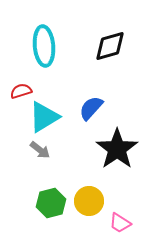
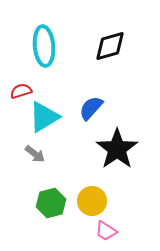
gray arrow: moved 5 px left, 4 px down
yellow circle: moved 3 px right
pink trapezoid: moved 14 px left, 8 px down
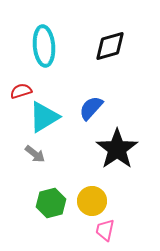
pink trapezoid: moved 1 px left, 1 px up; rotated 70 degrees clockwise
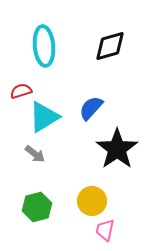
green hexagon: moved 14 px left, 4 px down
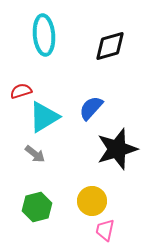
cyan ellipse: moved 11 px up
black star: rotated 18 degrees clockwise
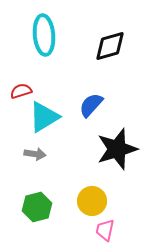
blue semicircle: moved 3 px up
gray arrow: rotated 30 degrees counterclockwise
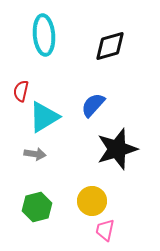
red semicircle: rotated 60 degrees counterclockwise
blue semicircle: moved 2 px right
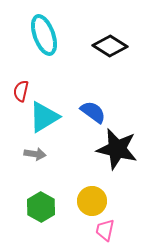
cyan ellipse: rotated 15 degrees counterclockwise
black diamond: rotated 48 degrees clockwise
blue semicircle: moved 7 px down; rotated 84 degrees clockwise
black star: rotated 30 degrees clockwise
green hexagon: moved 4 px right; rotated 16 degrees counterclockwise
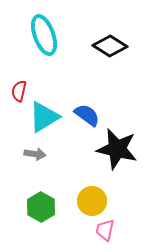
red semicircle: moved 2 px left
blue semicircle: moved 6 px left, 3 px down
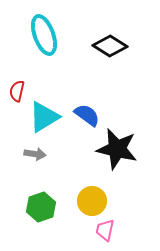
red semicircle: moved 2 px left
green hexagon: rotated 12 degrees clockwise
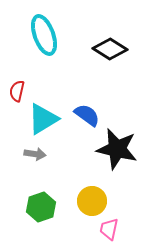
black diamond: moved 3 px down
cyan triangle: moved 1 px left, 2 px down
pink trapezoid: moved 4 px right, 1 px up
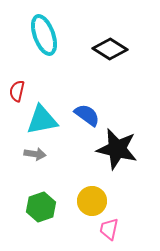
cyan triangle: moved 1 px left, 1 px down; rotated 20 degrees clockwise
